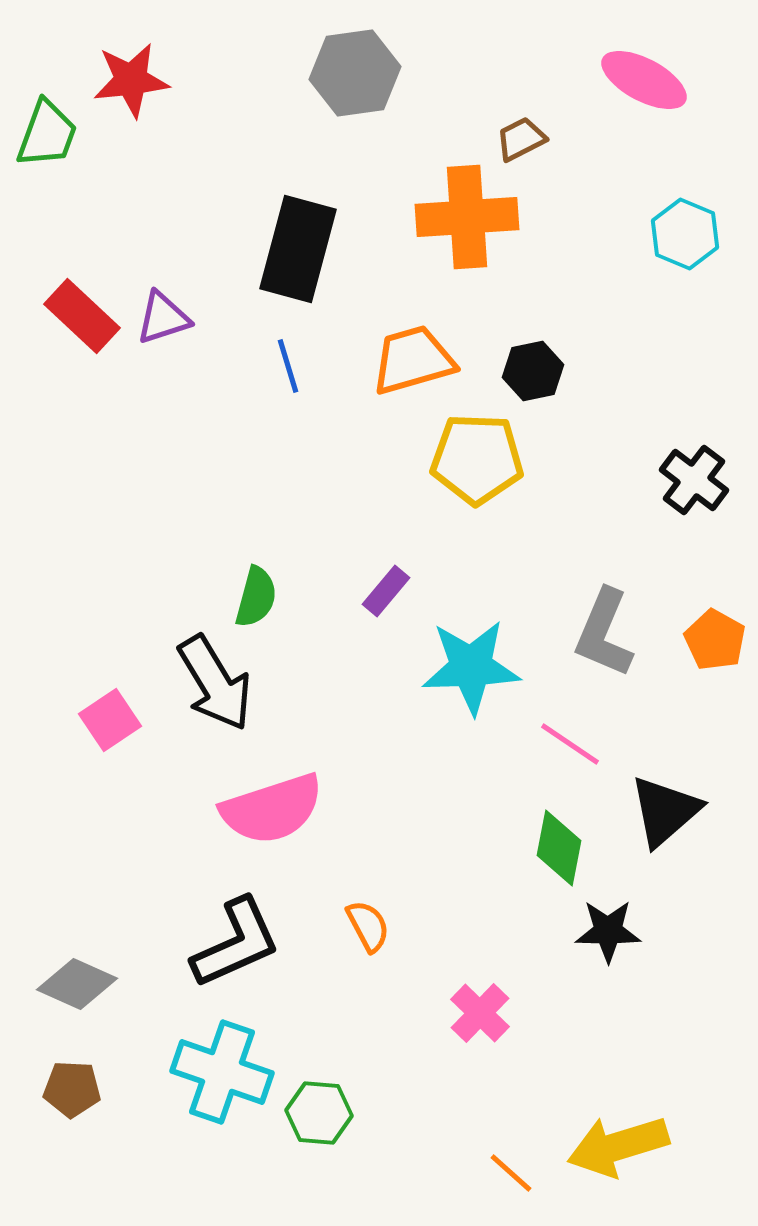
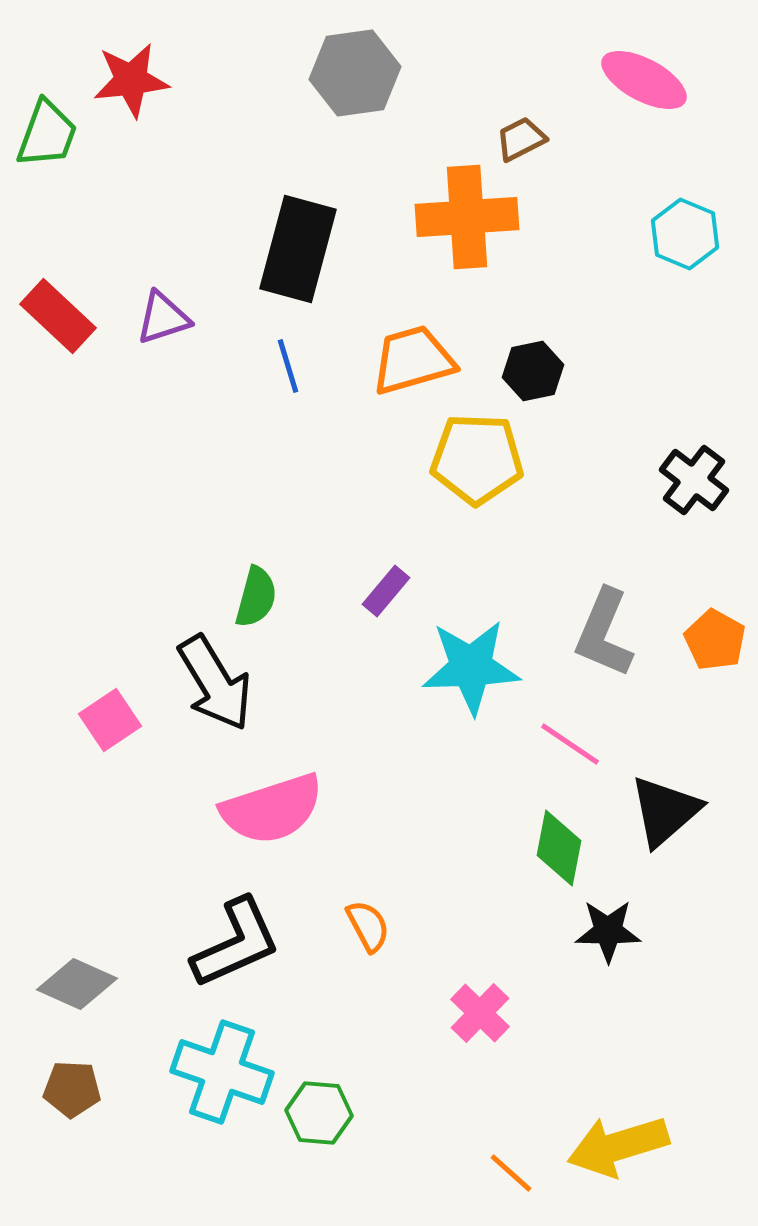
red rectangle: moved 24 px left
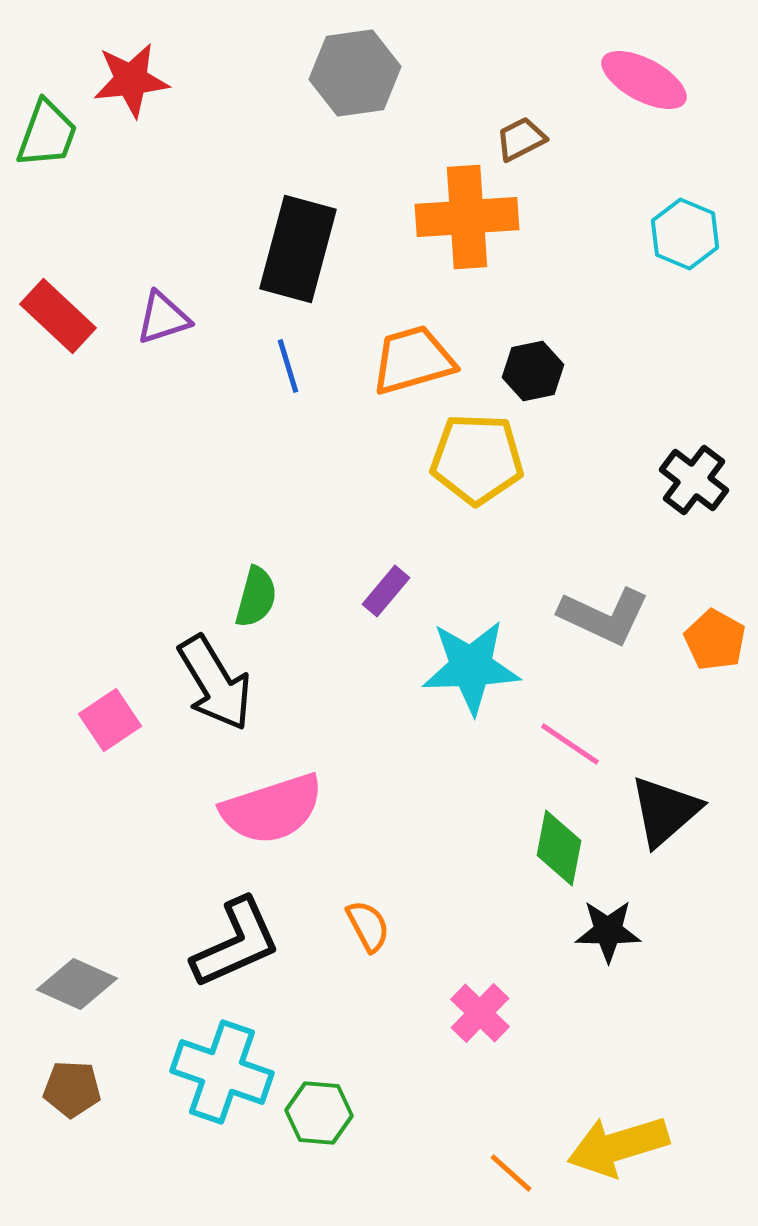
gray L-shape: moved 17 px up; rotated 88 degrees counterclockwise
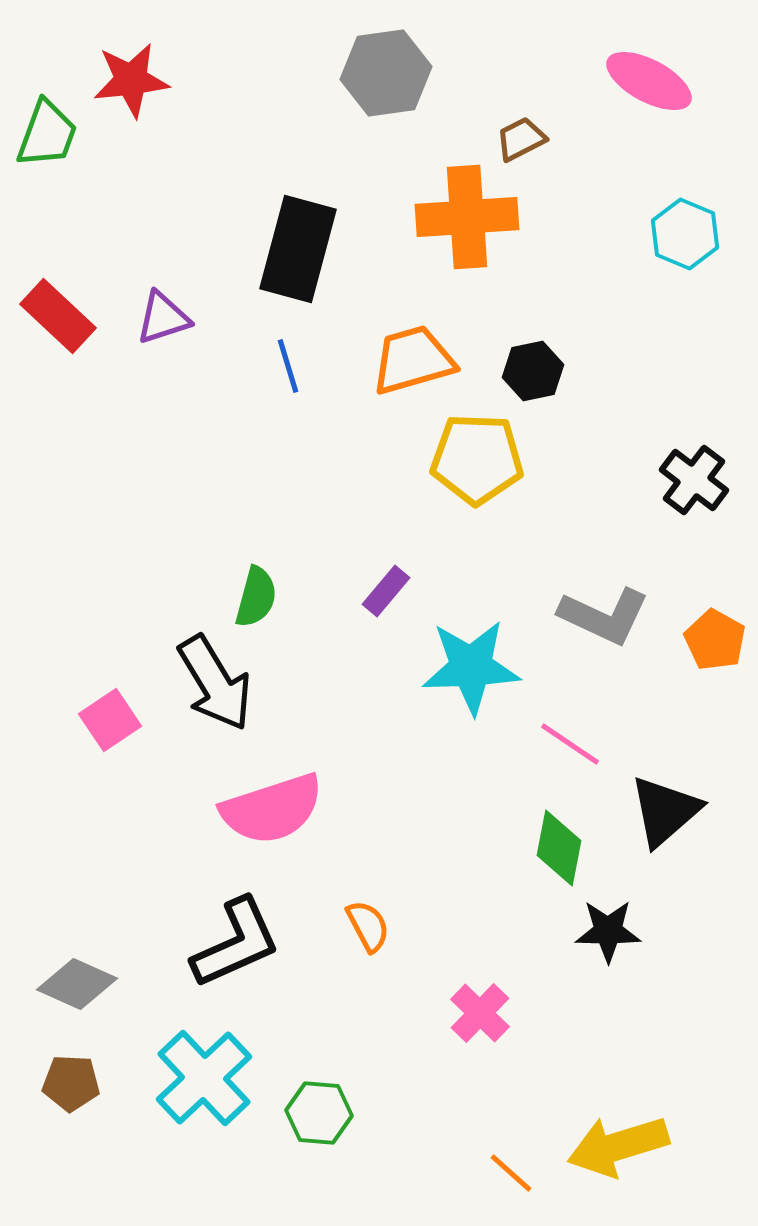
gray hexagon: moved 31 px right
pink ellipse: moved 5 px right, 1 px down
cyan cross: moved 18 px left, 6 px down; rotated 28 degrees clockwise
brown pentagon: moved 1 px left, 6 px up
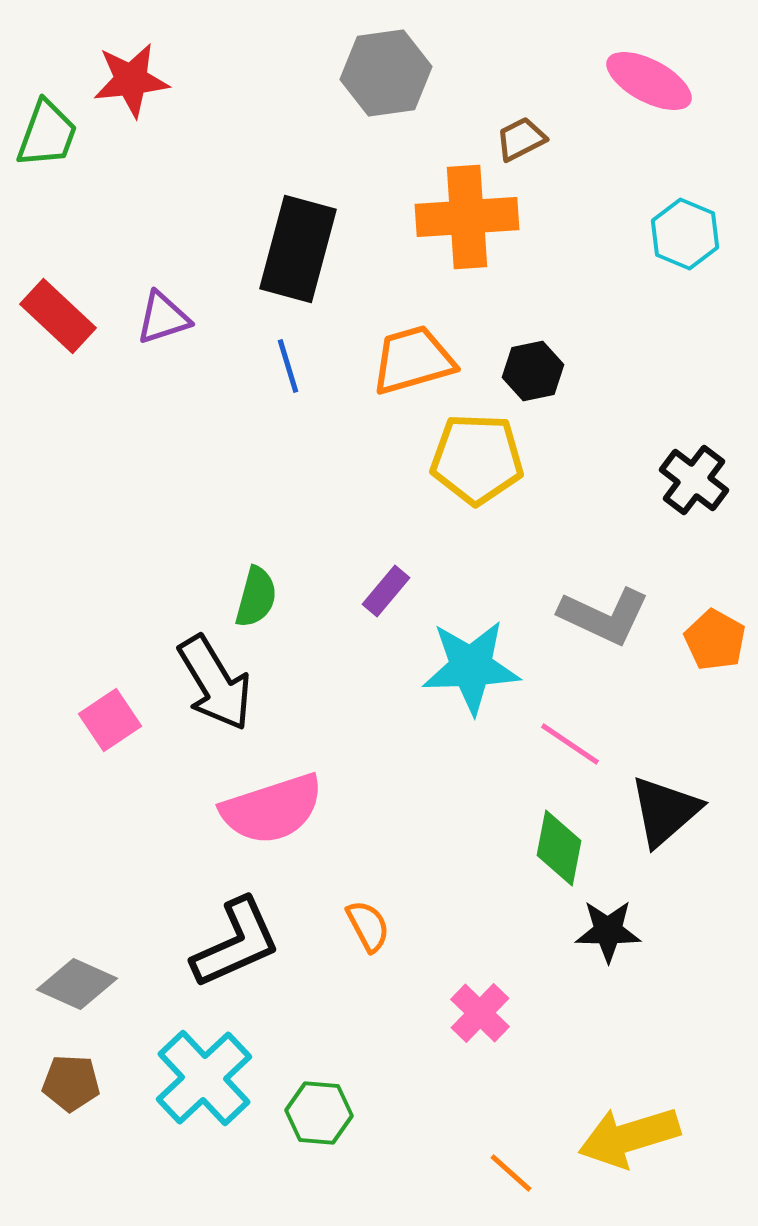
yellow arrow: moved 11 px right, 9 px up
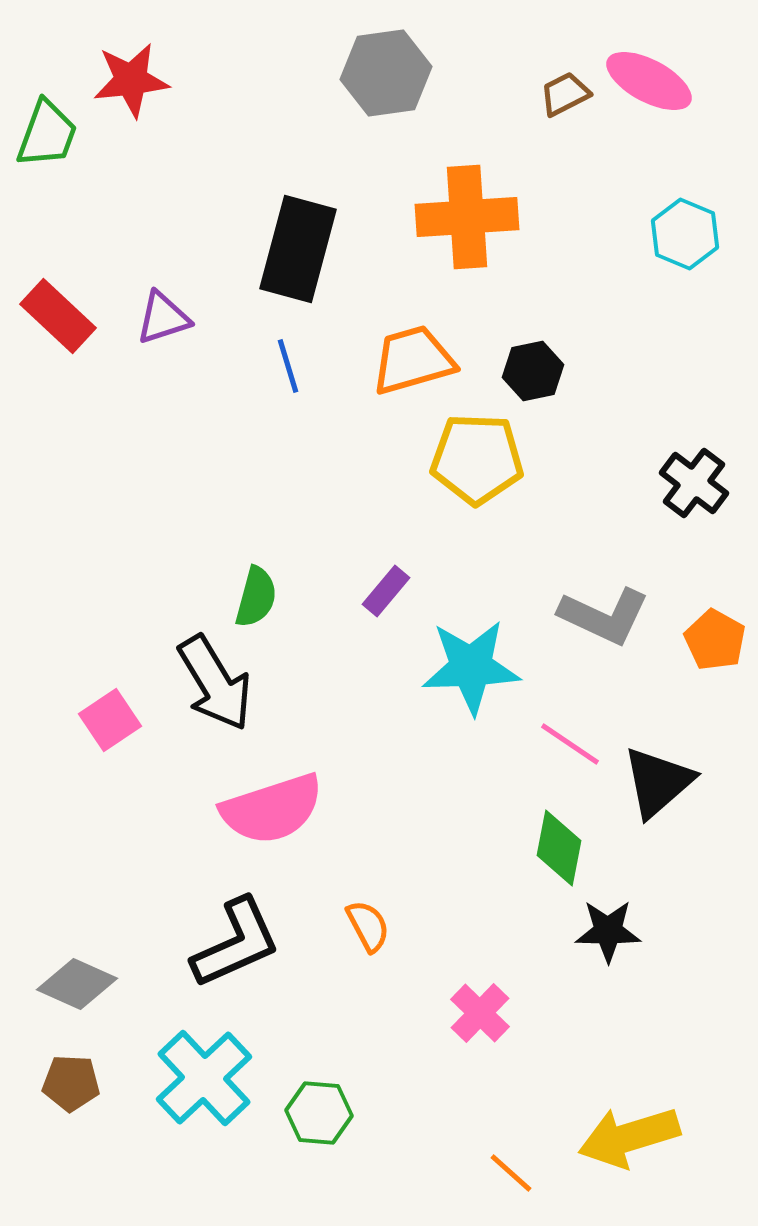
brown trapezoid: moved 44 px right, 45 px up
black cross: moved 3 px down
black triangle: moved 7 px left, 29 px up
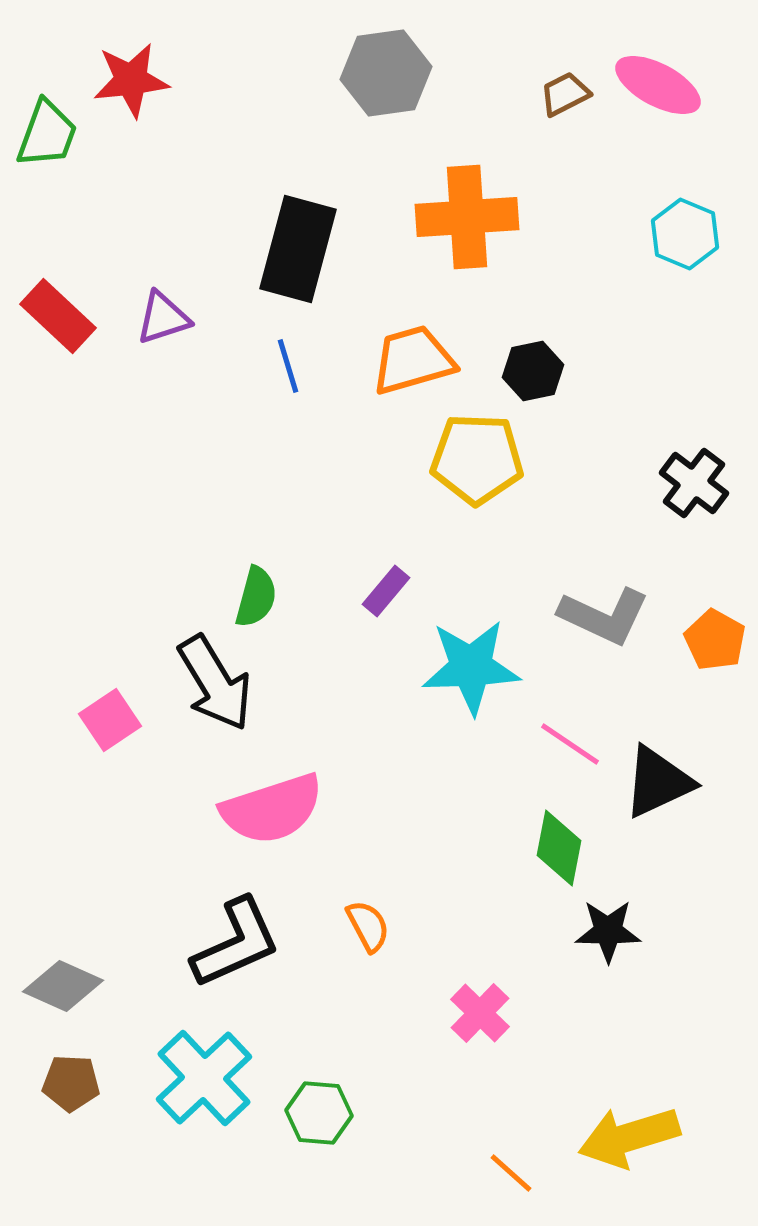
pink ellipse: moved 9 px right, 4 px down
black triangle: rotated 16 degrees clockwise
gray diamond: moved 14 px left, 2 px down
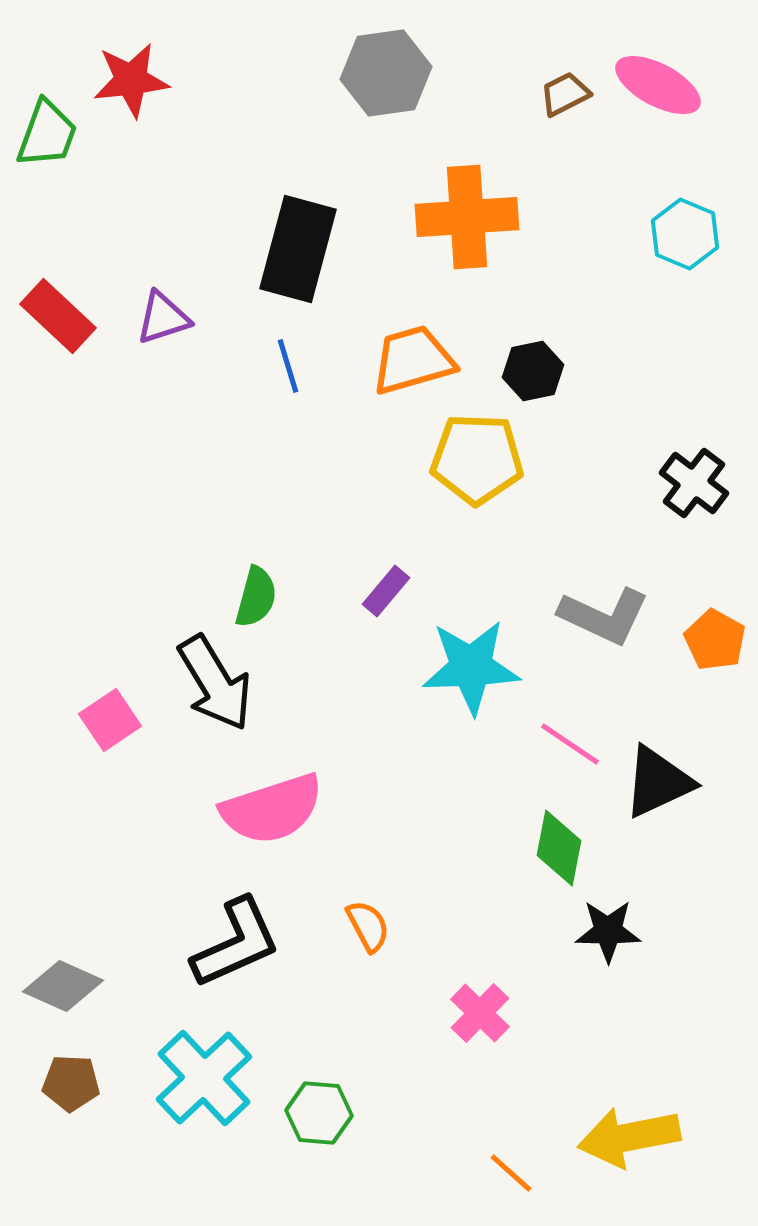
yellow arrow: rotated 6 degrees clockwise
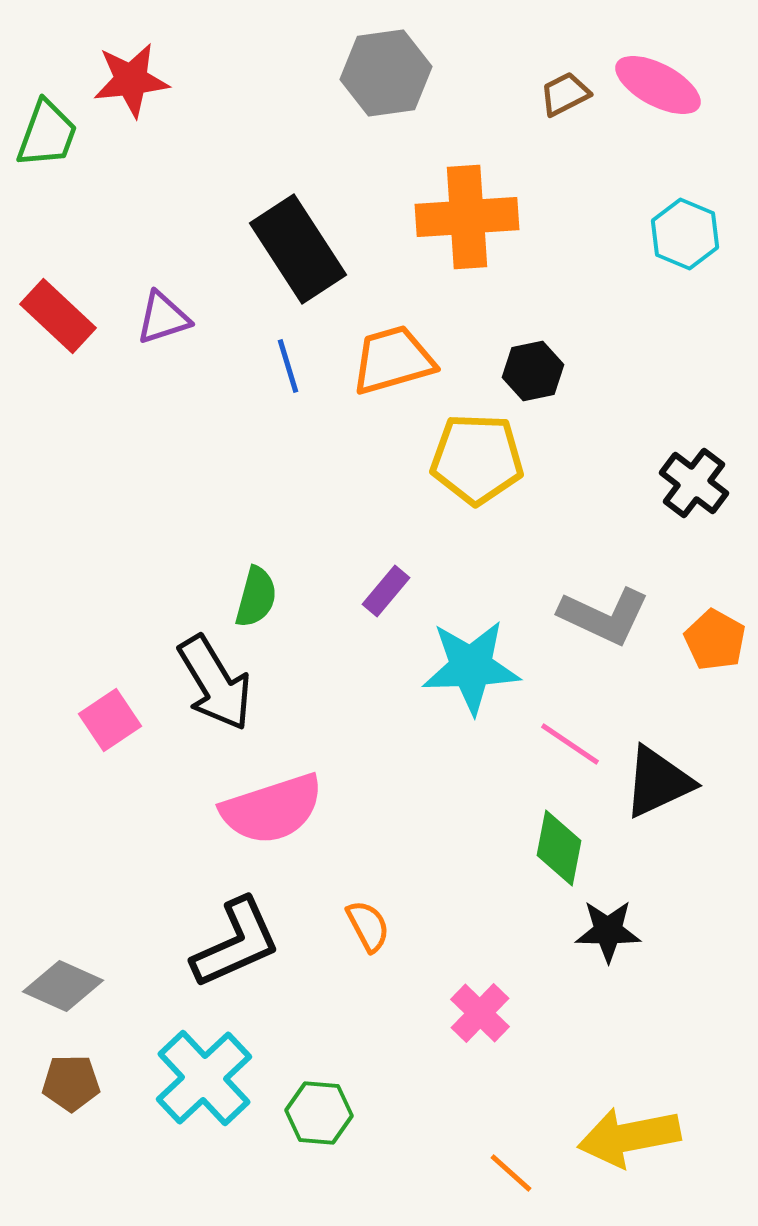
black rectangle: rotated 48 degrees counterclockwise
orange trapezoid: moved 20 px left
brown pentagon: rotated 4 degrees counterclockwise
